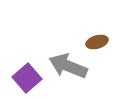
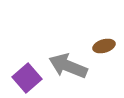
brown ellipse: moved 7 px right, 4 px down
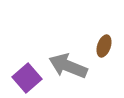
brown ellipse: rotated 55 degrees counterclockwise
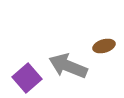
brown ellipse: rotated 55 degrees clockwise
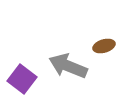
purple square: moved 5 px left, 1 px down; rotated 12 degrees counterclockwise
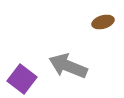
brown ellipse: moved 1 px left, 24 px up
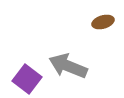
purple square: moved 5 px right
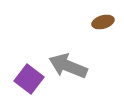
purple square: moved 2 px right
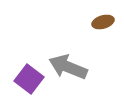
gray arrow: moved 1 px down
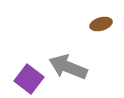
brown ellipse: moved 2 px left, 2 px down
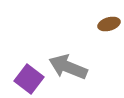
brown ellipse: moved 8 px right
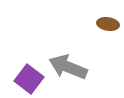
brown ellipse: moved 1 px left; rotated 25 degrees clockwise
